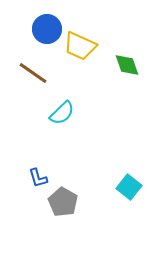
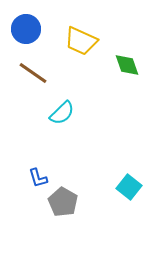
blue circle: moved 21 px left
yellow trapezoid: moved 1 px right, 5 px up
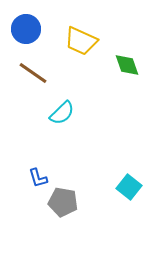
gray pentagon: rotated 20 degrees counterclockwise
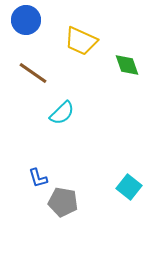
blue circle: moved 9 px up
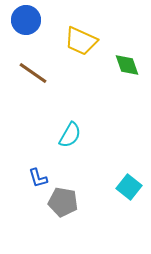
cyan semicircle: moved 8 px right, 22 px down; rotated 16 degrees counterclockwise
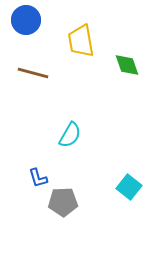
yellow trapezoid: rotated 56 degrees clockwise
brown line: rotated 20 degrees counterclockwise
gray pentagon: rotated 12 degrees counterclockwise
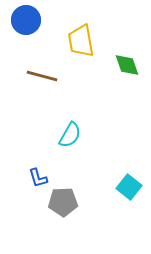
brown line: moved 9 px right, 3 px down
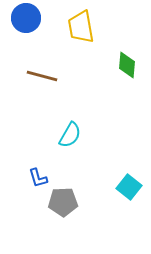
blue circle: moved 2 px up
yellow trapezoid: moved 14 px up
green diamond: rotated 24 degrees clockwise
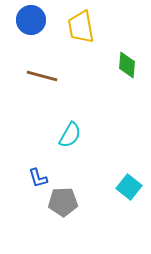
blue circle: moved 5 px right, 2 px down
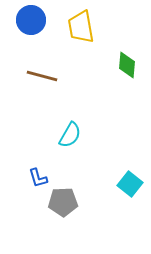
cyan square: moved 1 px right, 3 px up
